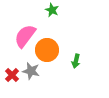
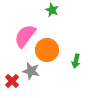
red cross: moved 6 px down
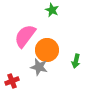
gray star: moved 8 px right, 4 px up
red cross: rotated 24 degrees clockwise
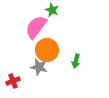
pink semicircle: moved 11 px right, 9 px up
red cross: moved 1 px right
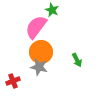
orange circle: moved 6 px left, 2 px down
green arrow: moved 1 px right, 1 px up; rotated 40 degrees counterclockwise
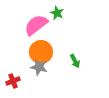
green star: moved 5 px right, 3 px down
pink semicircle: moved 2 px up; rotated 15 degrees clockwise
green arrow: moved 2 px left, 1 px down
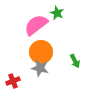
gray star: moved 1 px right, 1 px down
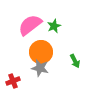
green star: moved 3 px left, 13 px down; rotated 24 degrees clockwise
pink semicircle: moved 6 px left
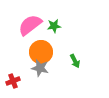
green star: rotated 16 degrees clockwise
